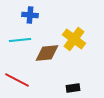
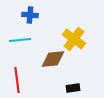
brown diamond: moved 6 px right, 6 px down
red line: rotated 55 degrees clockwise
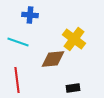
cyan line: moved 2 px left, 2 px down; rotated 25 degrees clockwise
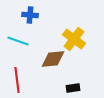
cyan line: moved 1 px up
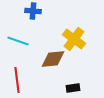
blue cross: moved 3 px right, 4 px up
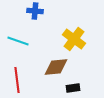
blue cross: moved 2 px right
brown diamond: moved 3 px right, 8 px down
